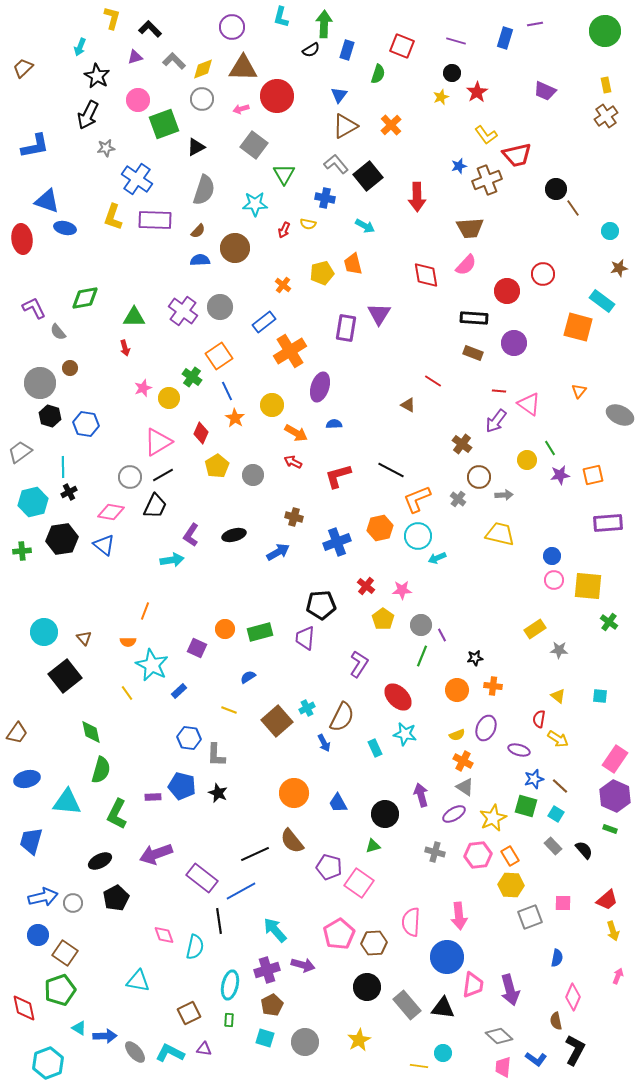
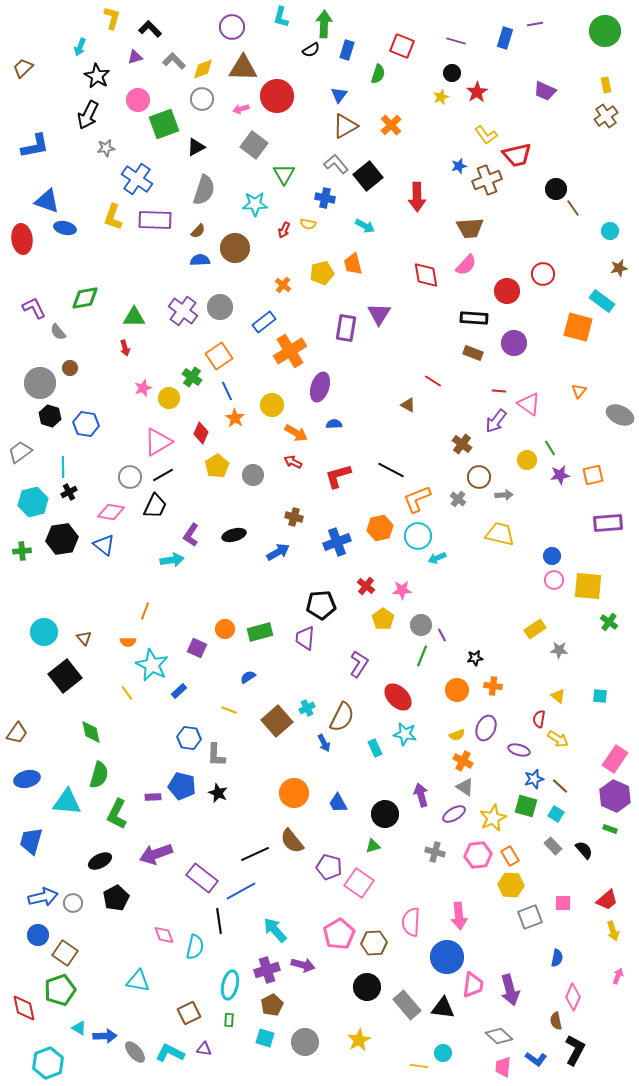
green semicircle at (101, 770): moved 2 px left, 5 px down
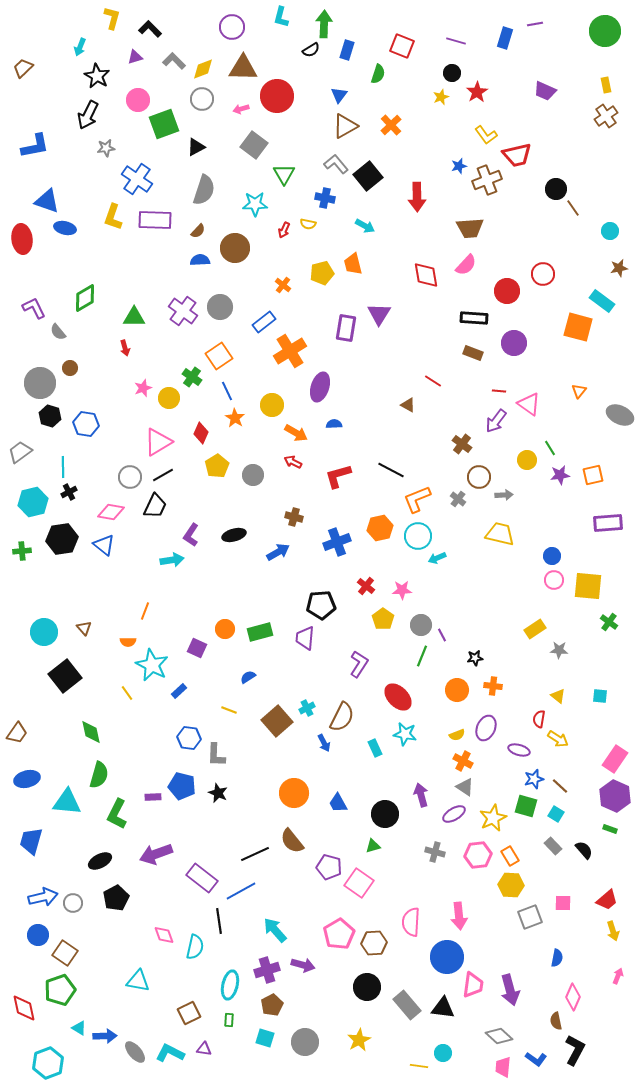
green diamond at (85, 298): rotated 20 degrees counterclockwise
brown triangle at (84, 638): moved 10 px up
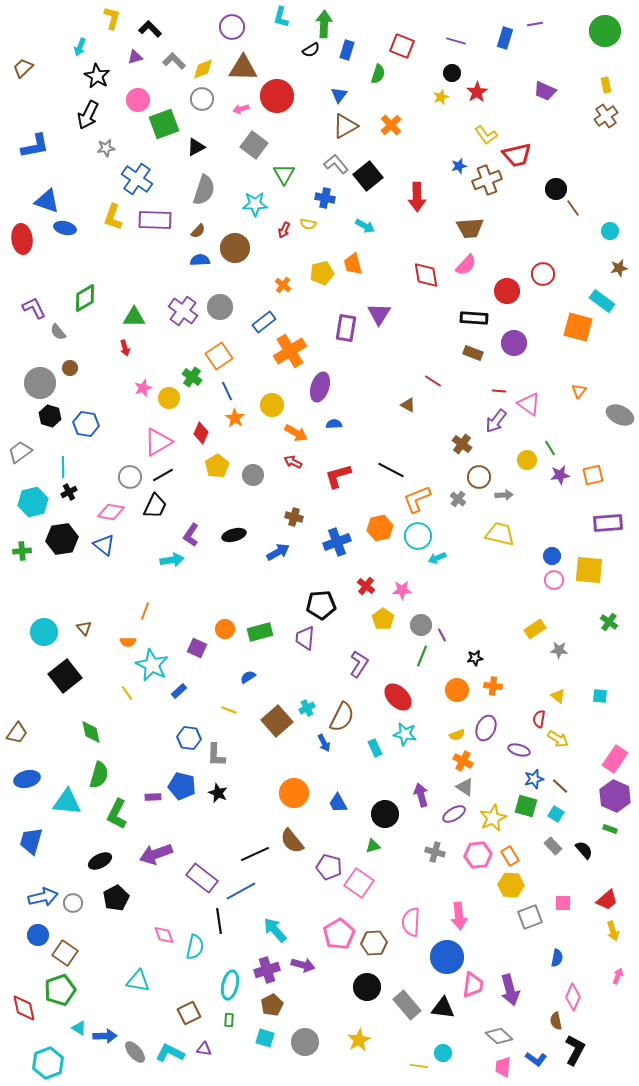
yellow square at (588, 586): moved 1 px right, 16 px up
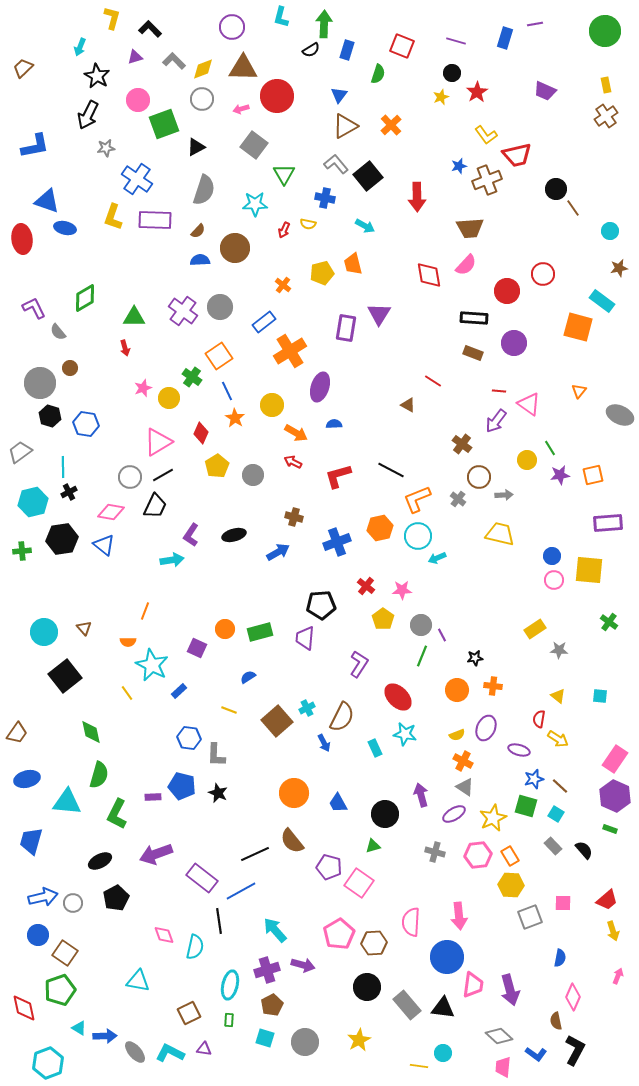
red diamond at (426, 275): moved 3 px right
blue semicircle at (557, 958): moved 3 px right
blue L-shape at (536, 1059): moved 5 px up
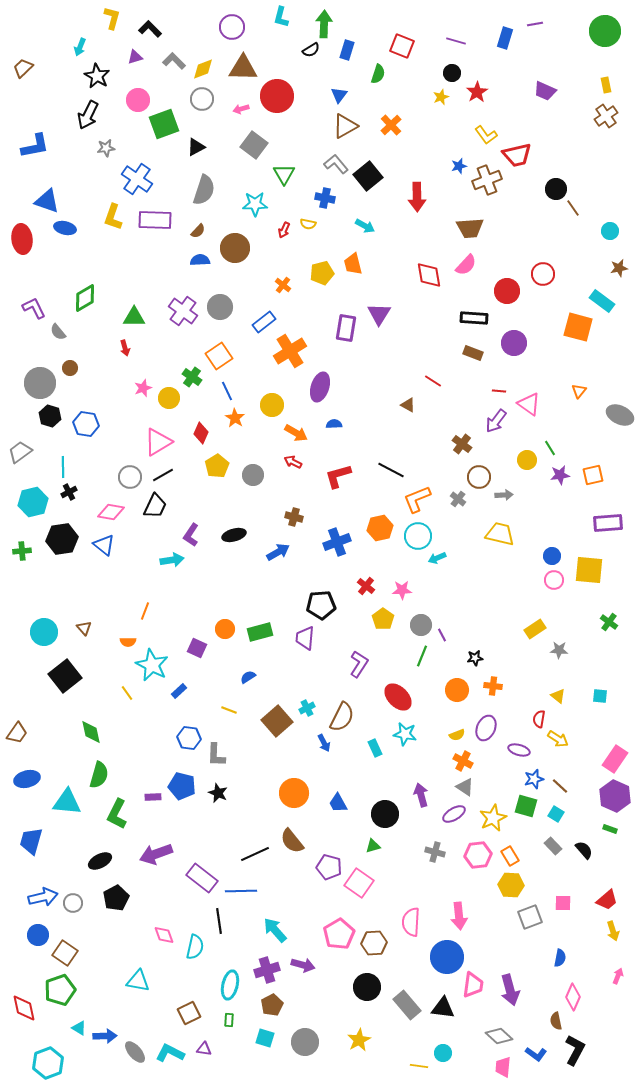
blue line at (241, 891): rotated 28 degrees clockwise
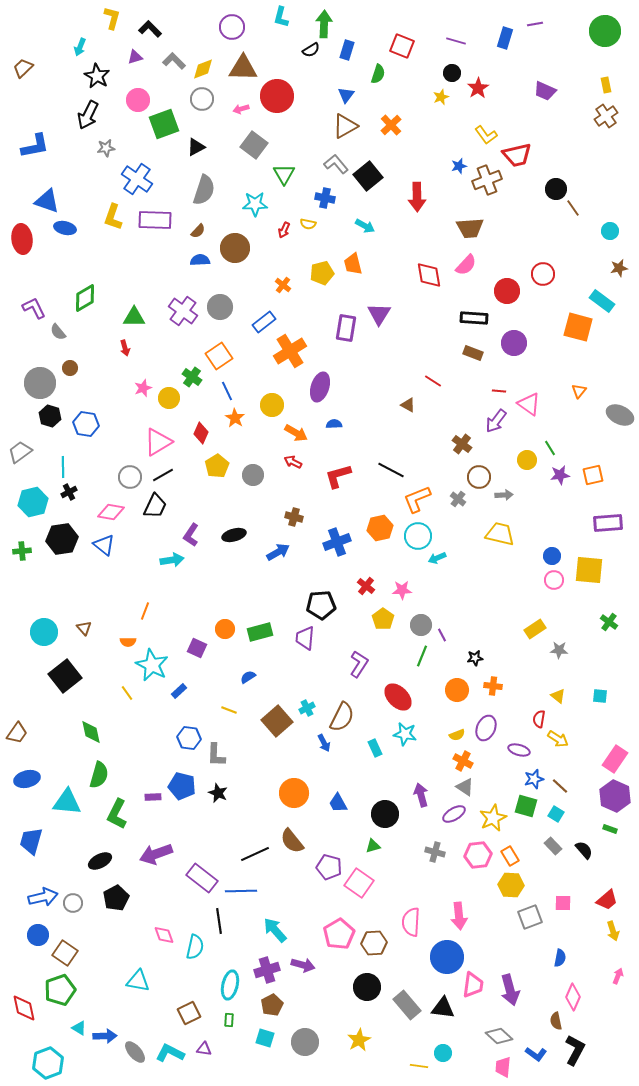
red star at (477, 92): moved 1 px right, 4 px up
blue triangle at (339, 95): moved 7 px right
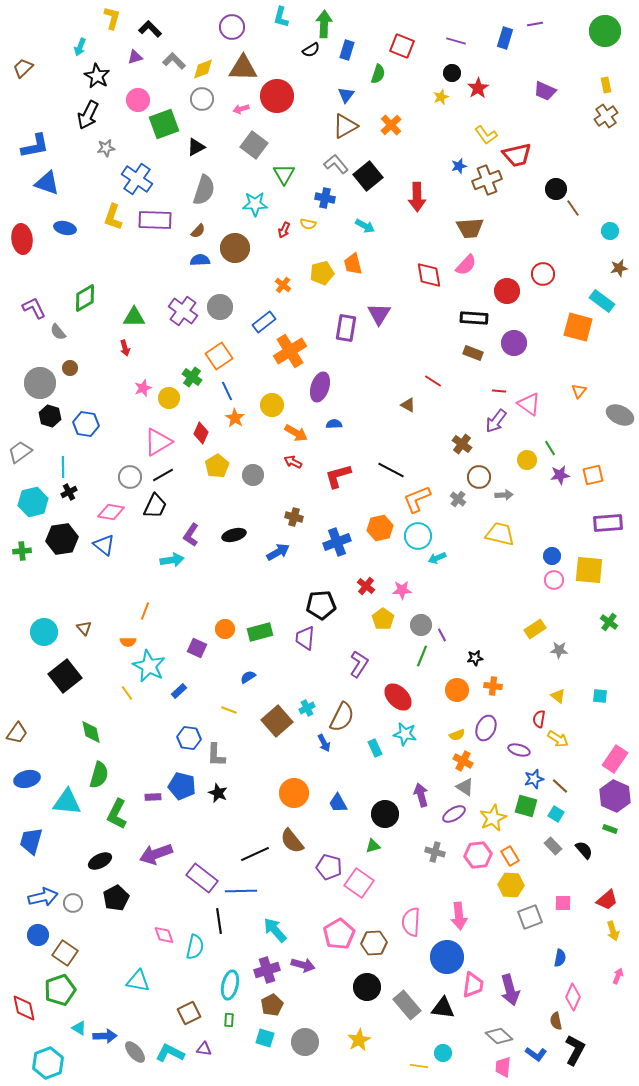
blue triangle at (47, 201): moved 18 px up
cyan star at (152, 665): moved 3 px left, 1 px down
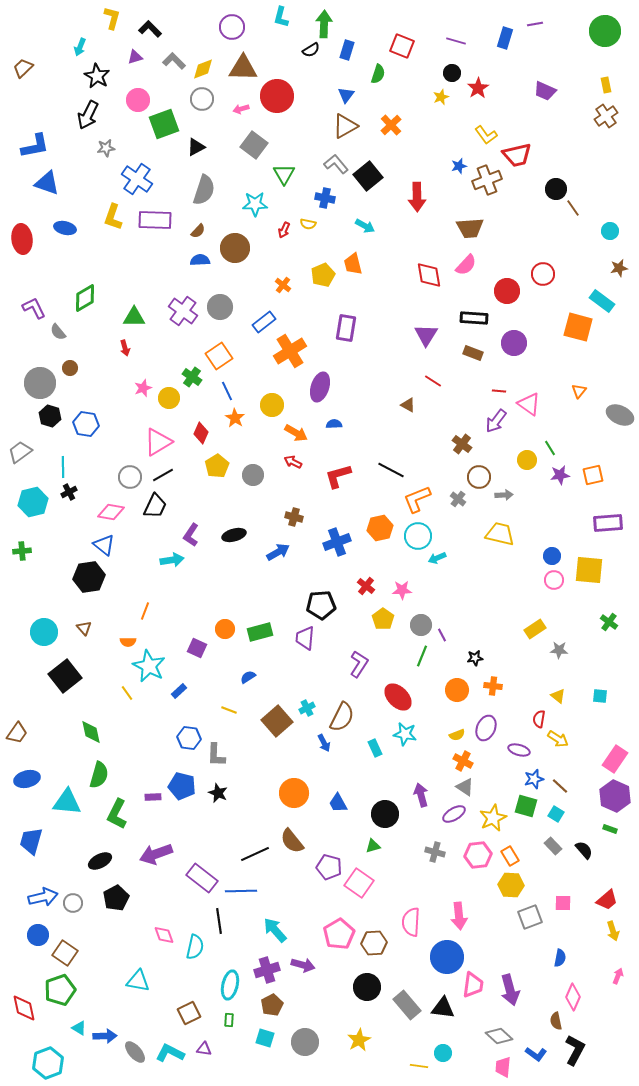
yellow pentagon at (322, 273): moved 1 px right, 2 px down; rotated 10 degrees counterclockwise
purple triangle at (379, 314): moved 47 px right, 21 px down
black hexagon at (62, 539): moved 27 px right, 38 px down
